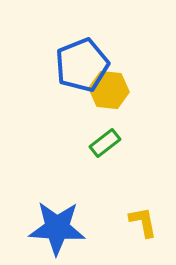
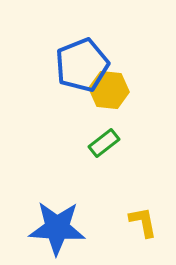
green rectangle: moved 1 px left
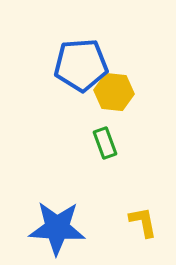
blue pentagon: moved 1 px left; rotated 18 degrees clockwise
yellow hexagon: moved 5 px right, 2 px down
green rectangle: moved 1 px right; rotated 72 degrees counterclockwise
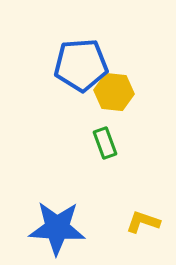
yellow L-shape: rotated 60 degrees counterclockwise
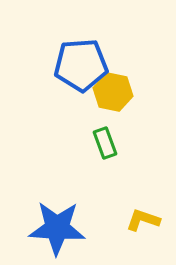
yellow hexagon: moved 1 px left; rotated 6 degrees clockwise
yellow L-shape: moved 2 px up
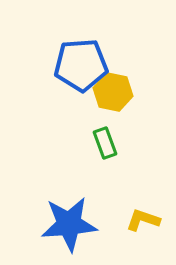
blue star: moved 12 px right, 4 px up; rotated 8 degrees counterclockwise
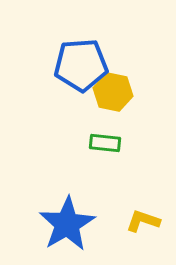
green rectangle: rotated 64 degrees counterclockwise
yellow L-shape: moved 1 px down
blue star: moved 2 px left; rotated 26 degrees counterclockwise
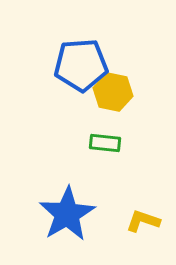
blue star: moved 10 px up
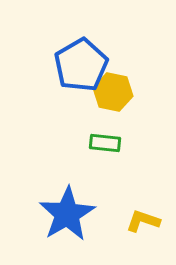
blue pentagon: rotated 26 degrees counterclockwise
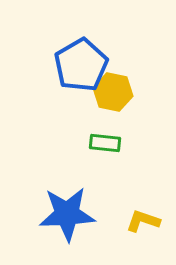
blue star: rotated 28 degrees clockwise
